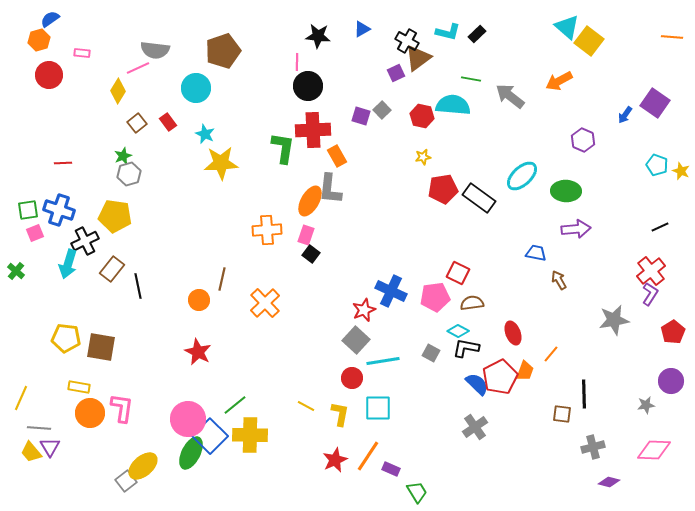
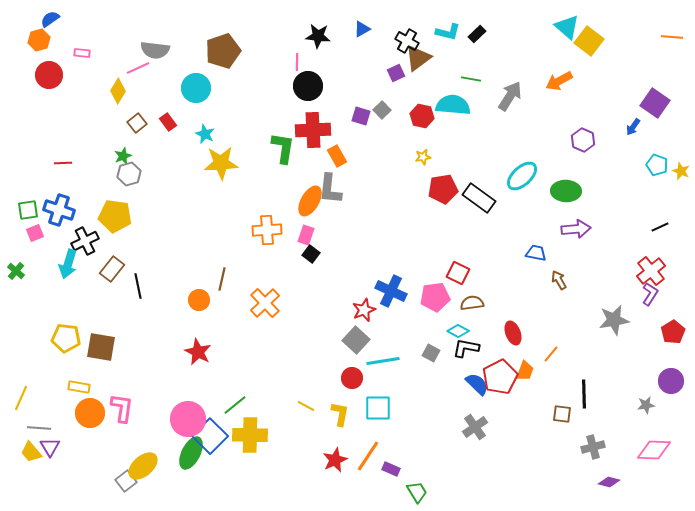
gray arrow at (510, 96): rotated 84 degrees clockwise
blue arrow at (625, 115): moved 8 px right, 12 px down
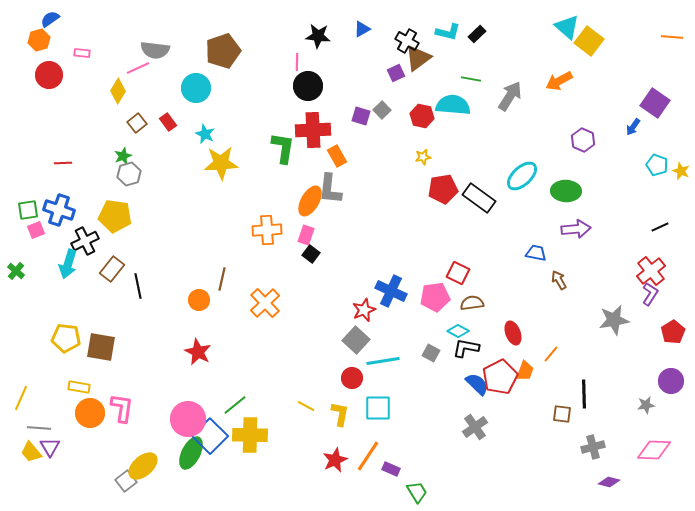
pink square at (35, 233): moved 1 px right, 3 px up
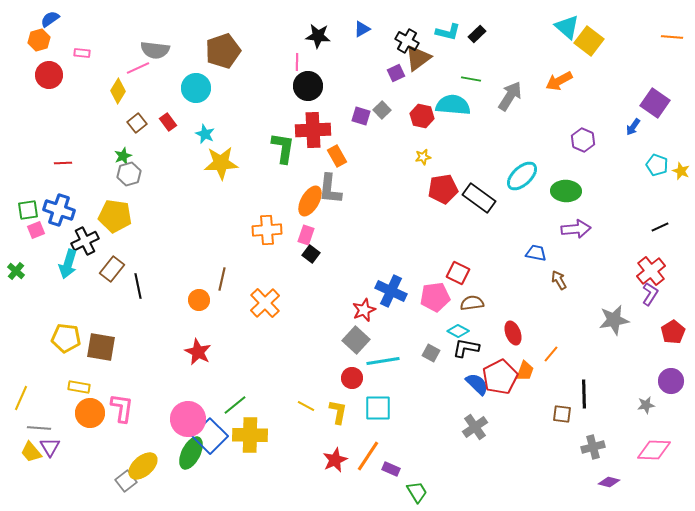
yellow L-shape at (340, 414): moved 2 px left, 2 px up
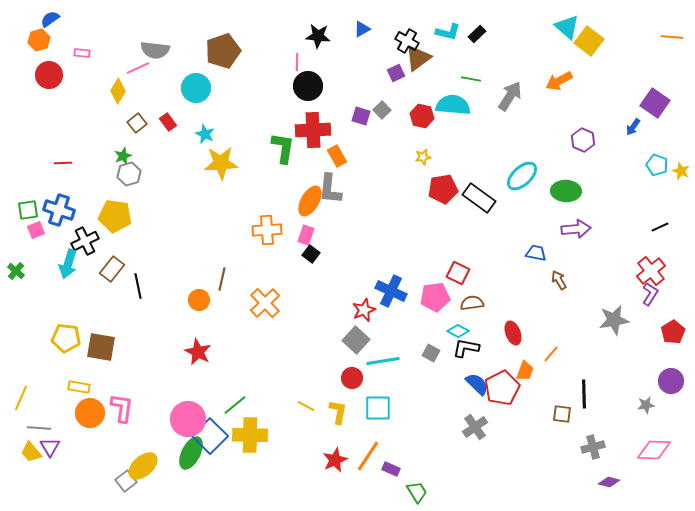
red pentagon at (500, 377): moved 2 px right, 11 px down
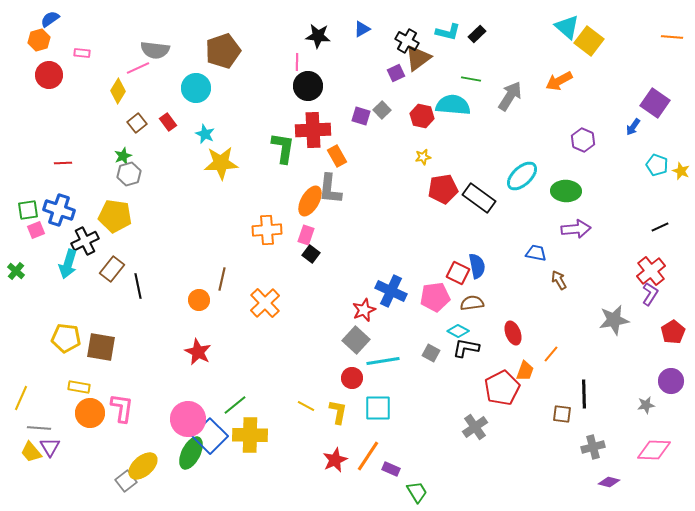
blue semicircle at (477, 384): moved 118 px up; rotated 35 degrees clockwise
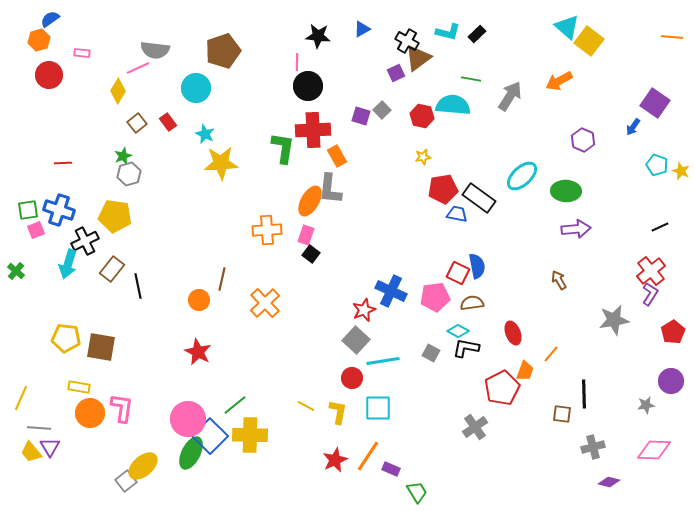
blue trapezoid at (536, 253): moved 79 px left, 39 px up
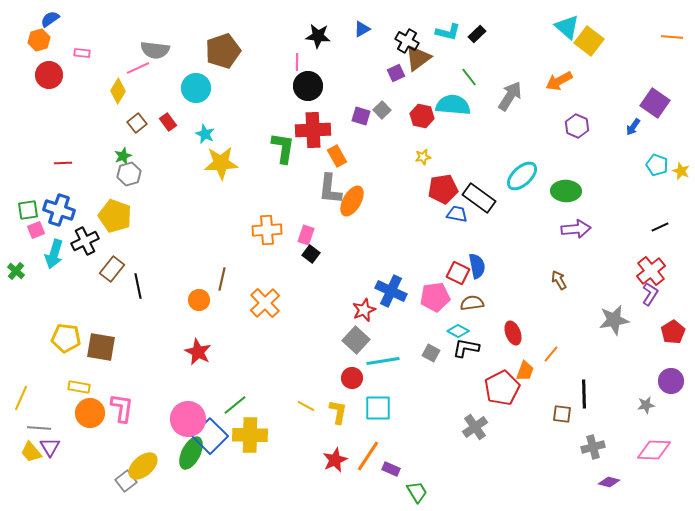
green line at (471, 79): moved 2 px left, 2 px up; rotated 42 degrees clockwise
purple hexagon at (583, 140): moved 6 px left, 14 px up
orange ellipse at (310, 201): moved 42 px right
yellow pentagon at (115, 216): rotated 12 degrees clockwise
cyan arrow at (68, 264): moved 14 px left, 10 px up
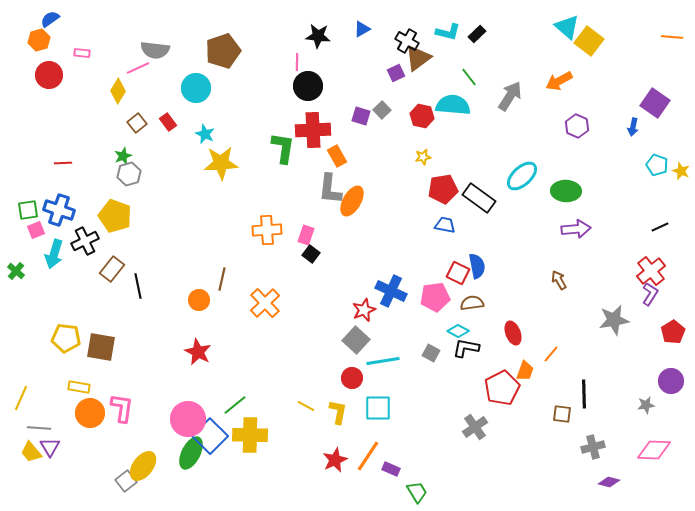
blue arrow at (633, 127): rotated 24 degrees counterclockwise
blue trapezoid at (457, 214): moved 12 px left, 11 px down
yellow ellipse at (143, 466): rotated 12 degrees counterclockwise
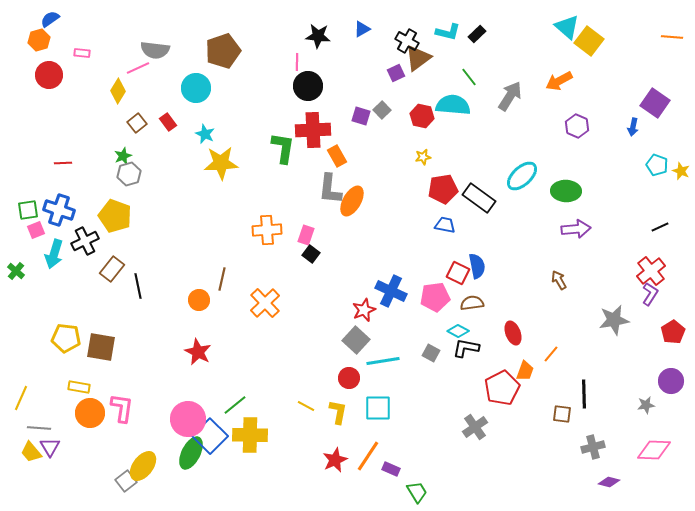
red circle at (352, 378): moved 3 px left
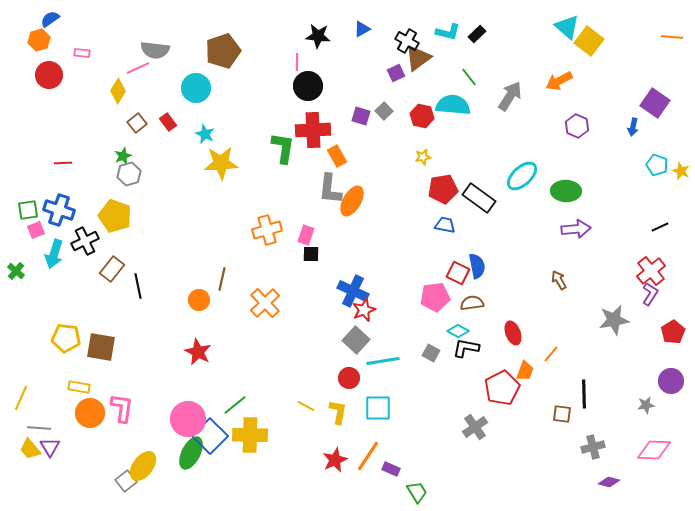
gray square at (382, 110): moved 2 px right, 1 px down
orange cross at (267, 230): rotated 12 degrees counterclockwise
black square at (311, 254): rotated 36 degrees counterclockwise
blue cross at (391, 291): moved 38 px left
yellow trapezoid at (31, 452): moved 1 px left, 3 px up
